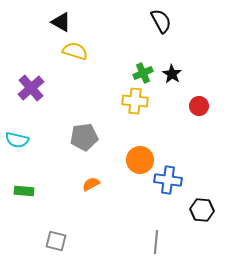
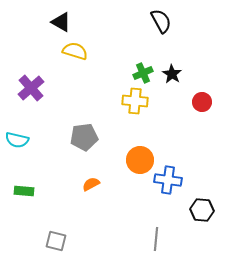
red circle: moved 3 px right, 4 px up
gray line: moved 3 px up
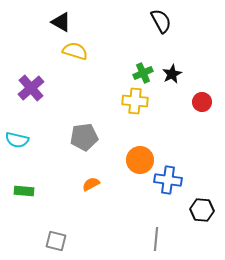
black star: rotated 12 degrees clockwise
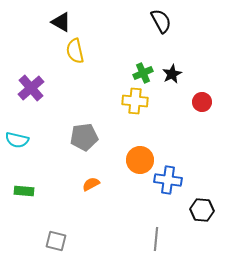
yellow semicircle: rotated 120 degrees counterclockwise
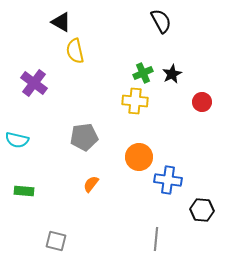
purple cross: moved 3 px right, 5 px up; rotated 12 degrees counterclockwise
orange circle: moved 1 px left, 3 px up
orange semicircle: rotated 24 degrees counterclockwise
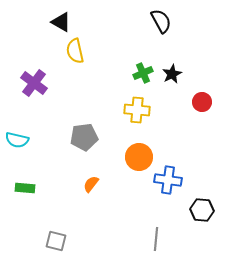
yellow cross: moved 2 px right, 9 px down
green rectangle: moved 1 px right, 3 px up
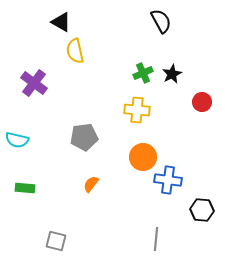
orange circle: moved 4 px right
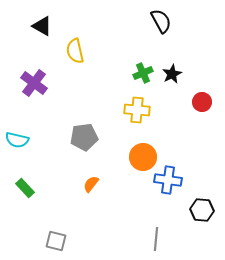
black triangle: moved 19 px left, 4 px down
green rectangle: rotated 42 degrees clockwise
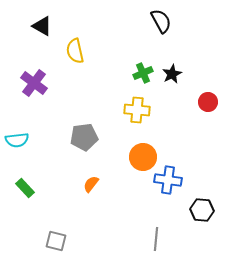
red circle: moved 6 px right
cyan semicircle: rotated 20 degrees counterclockwise
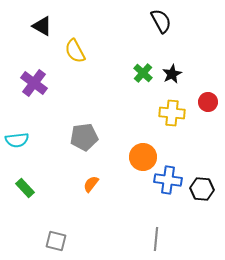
yellow semicircle: rotated 15 degrees counterclockwise
green cross: rotated 24 degrees counterclockwise
yellow cross: moved 35 px right, 3 px down
black hexagon: moved 21 px up
